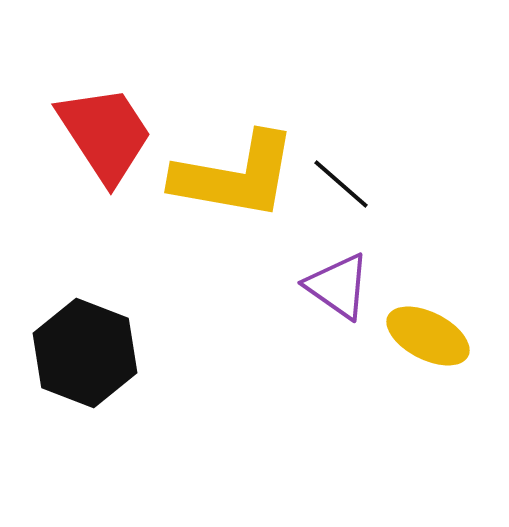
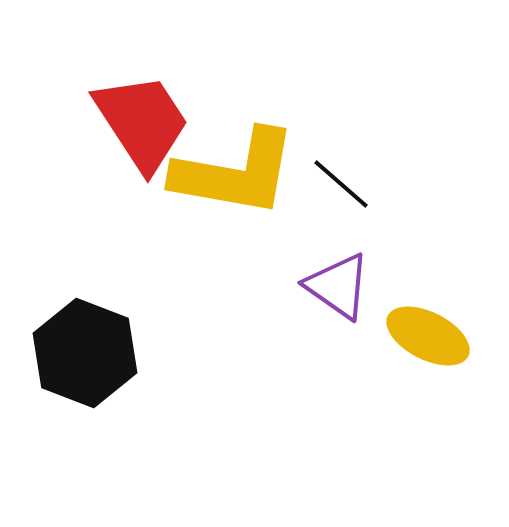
red trapezoid: moved 37 px right, 12 px up
yellow L-shape: moved 3 px up
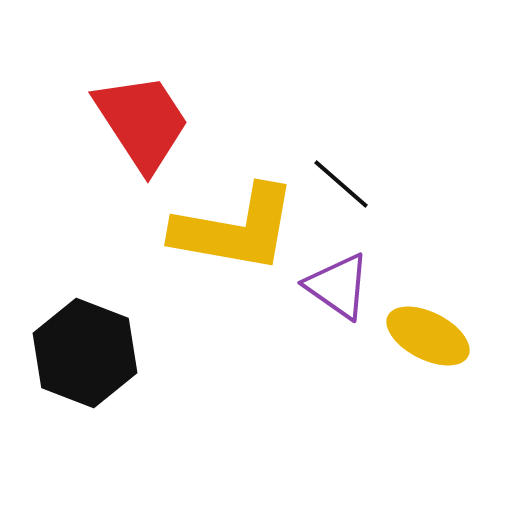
yellow L-shape: moved 56 px down
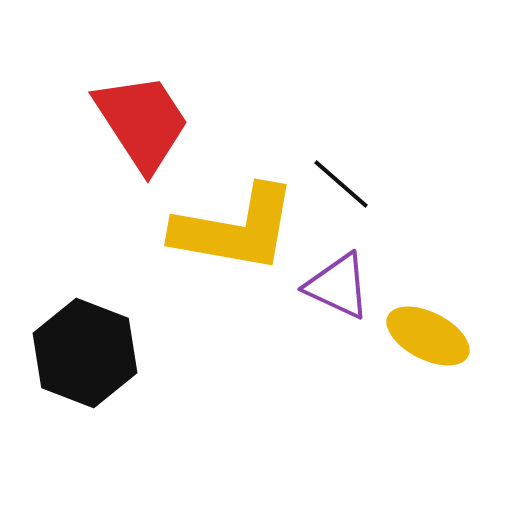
purple triangle: rotated 10 degrees counterclockwise
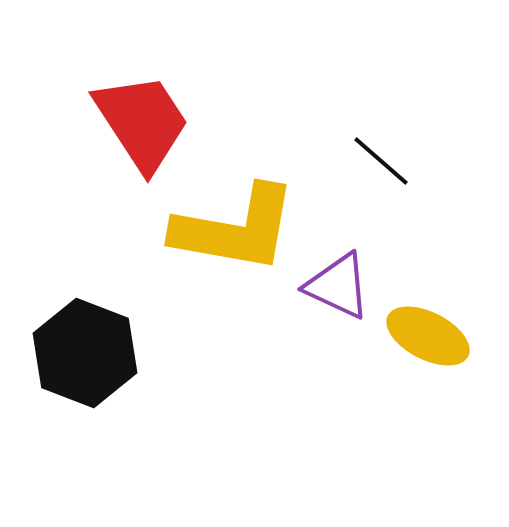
black line: moved 40 px right, 23 px up
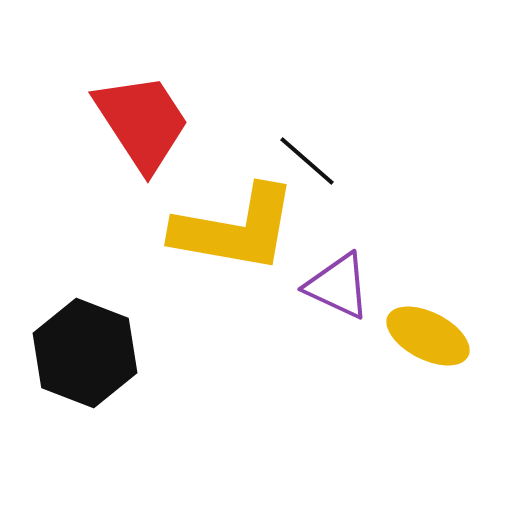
black line: moved 74 px left
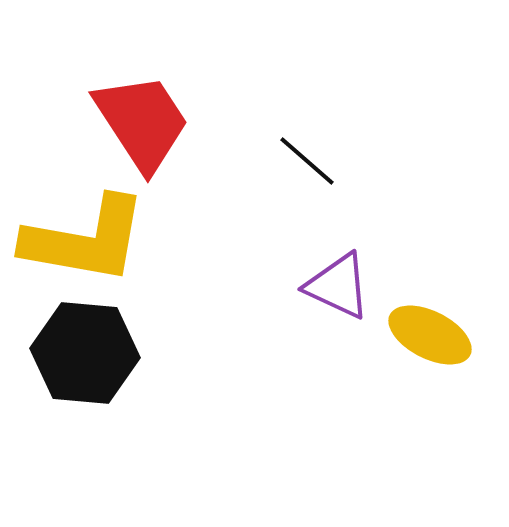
yellow L-shape: moved 150 px left, 11 px down
yellow ellipse: moved 2 px right, 1 px up
black hexagon: rotated 16 degrees counterclockwise
